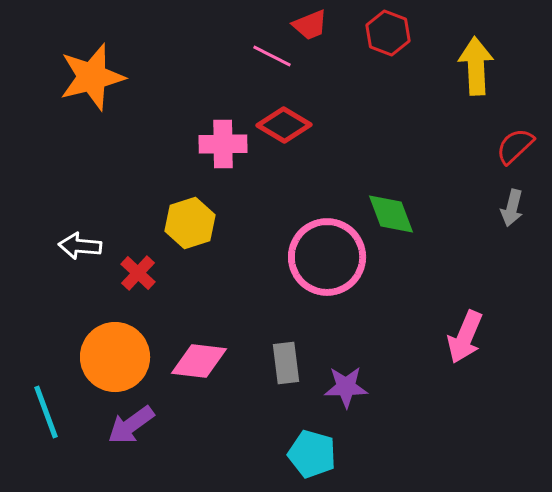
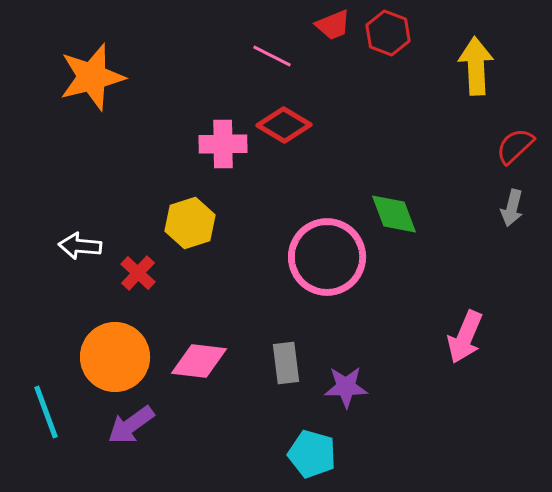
red trapezoid: moved 23 px right
green diamond: moved 3 px right
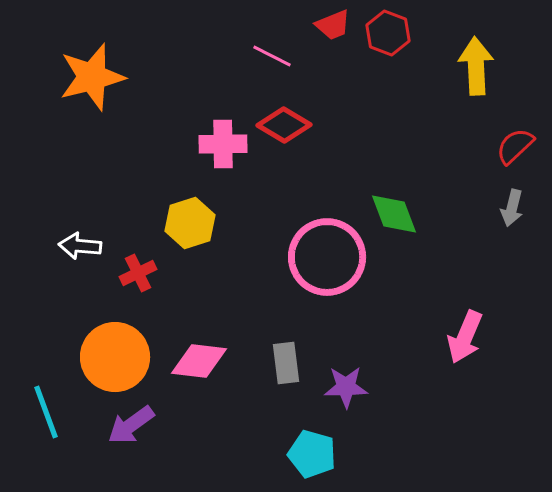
red cross: rotated 21 degrees clockwise
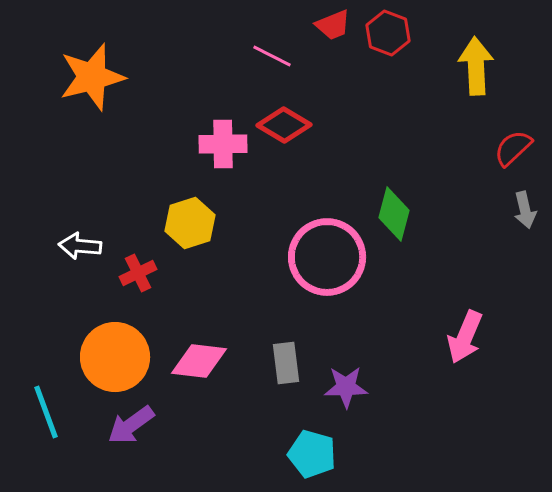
red semicircle: moved 2 px left, 2 px down
gray arrow: moved 13 px right, 2 px down; rotated 27 degrees counterclockwise
green diamond: rotated 36 degrees clockwise
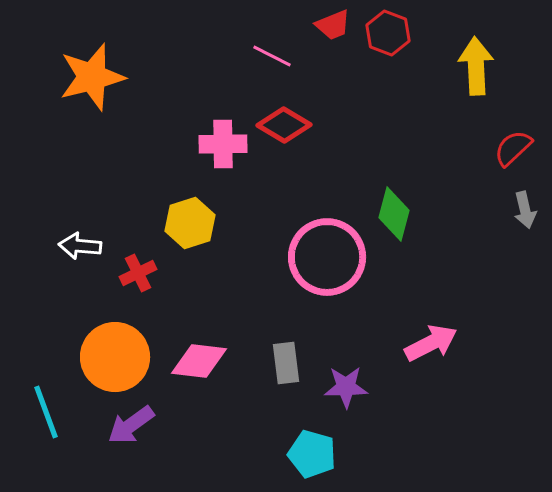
pink arrow: moved 34 px left, 6 px down; rotated 140 degrees counterclockwise
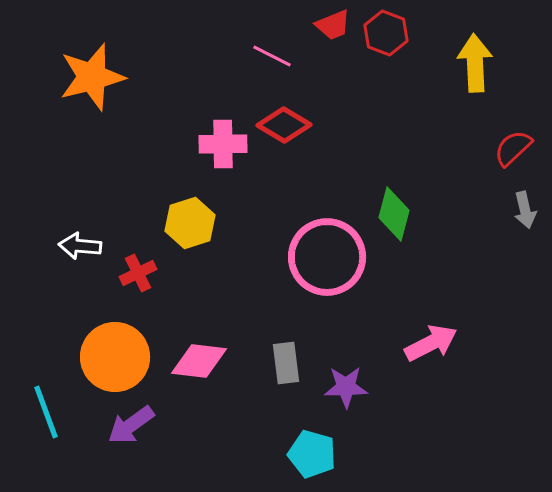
red hexagon: moved 2 px left
yellow arrow: moved 1 px left, 3 px up
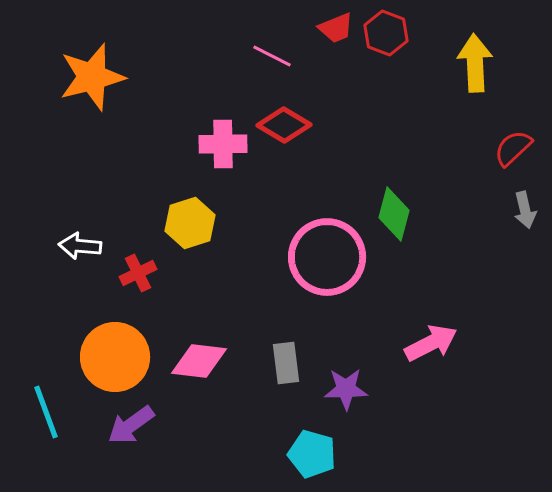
red trapezoid: moved 3 px right, 3 px down
purple star: moved 2 px down
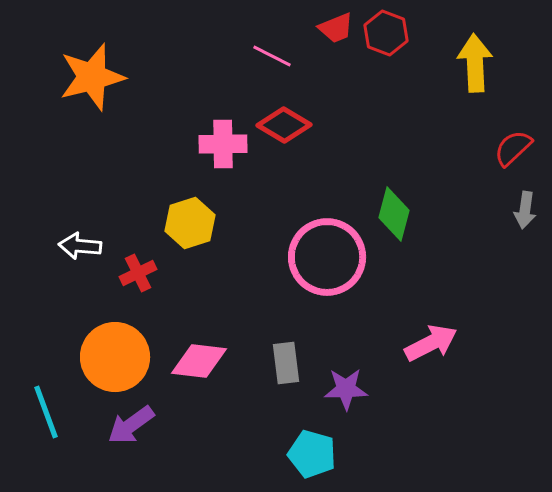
gray arrow: rotated 21 degrees clockwise
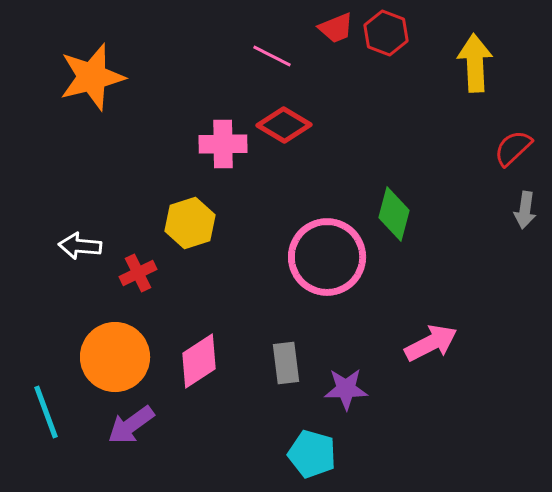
pink diamond: rotated 40 degrees counterclockwise
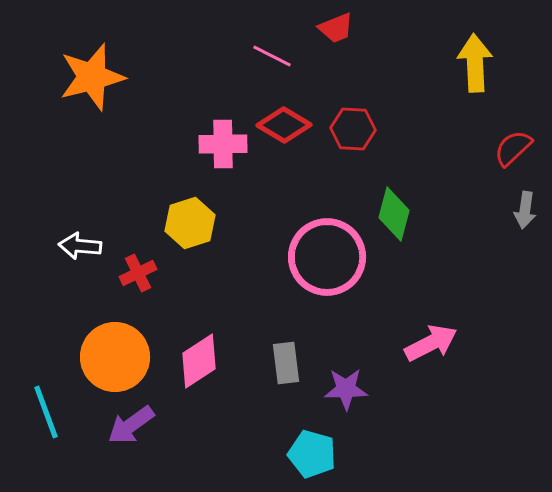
red hexagon: moved 33 px left, 96 px down; rotated 18 degrees counterclockwise
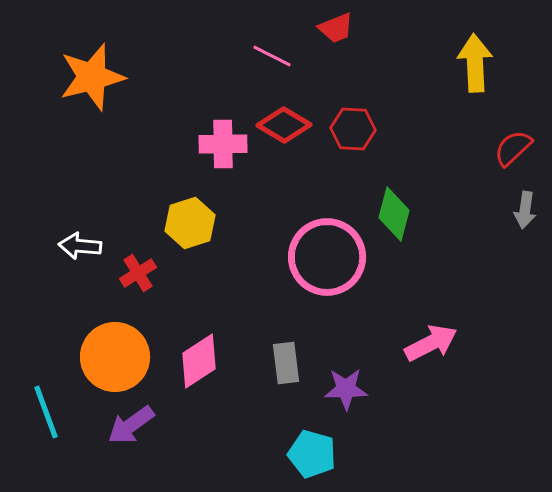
red cross: rotated 6 degrees counterclockwise
